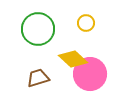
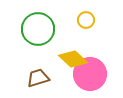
yellow circle: moved 3 px up
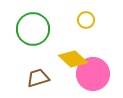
green circle: moved 5 px left
pink circle: moved 3 px right
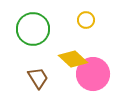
brown trapezoid: rotated 75 degrees clockwise
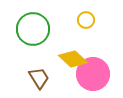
brown trapezoid: moved 1 px right
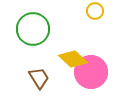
yellow circle: moved 9 px right, 9 px up
pink circle: moved 2 px left, 2 px up
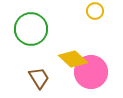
green circle: moved 2 px left
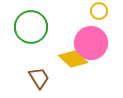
yellow circle: moved 4 px right
green circle: moved 2 px up
pink circle: moved 29 px up
